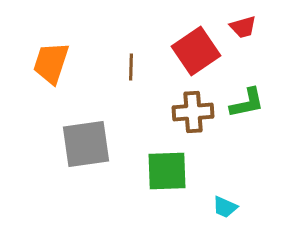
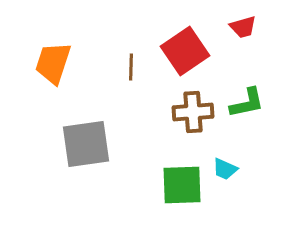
red square: moved 11 px left
orange trapezoid: moved 2 px right
green square: moved 15 px right, 14 px down
cyan trapezoid: moved 38 px up
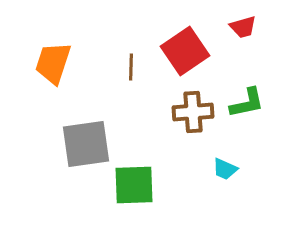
green square: moved 48 px left
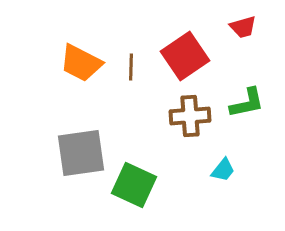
red square: moved 5 px down
orange trapezoid: moved 28 px right; rotated 81 degrees counterclockwise
brown cross: moved 3 px left, 4 px down
gray square: moved 5 px left, 9 px down
cyan trapezoid: moved 2 px left, 1 px down; rotated 76 degrees counterclockwise
green square: rotated 27 degrees clockwise
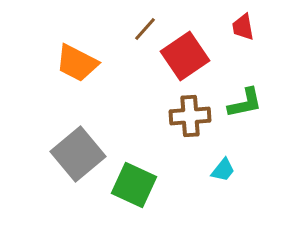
red trapezoid: rotated 96 degrees clockwise
orange trapezoid: moved 4 px left
brown line: moved 14 px right, 38 px up; rotated 40 degrees clockwise
green L-shape: moved 2 px left
gray square: moved 3 px left, 1 px down; rotated 32 degrees counterclockwise
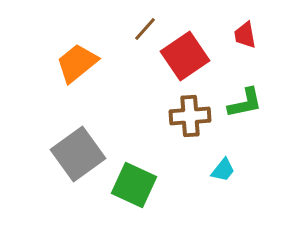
red trapezoid: moved 2 px right, 8 px down
orange trapezoid: rotated 114 degrees clockwise
gray square: rotated 4 degrees clockwise
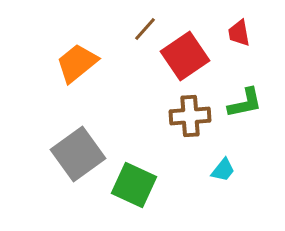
red trapezoid: moved 6 px left, 2 px up
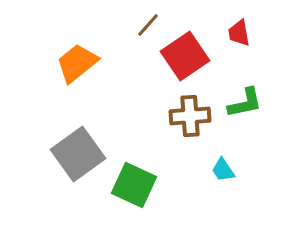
brown line: moved 3 px right, 4 px up
cyan trapezoid: rotated 108 degrees clockwise
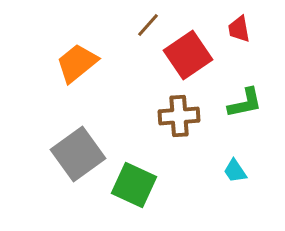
red trapezoid: moved 4 px up
red square: moved 3 px right, 1 px up
brown cross: moved 11 px left
cyan trapezoid: moved 12 px right, 1 px down
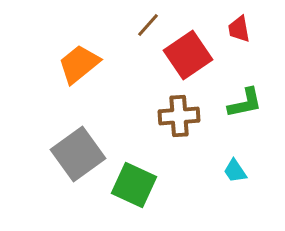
orange trapezoid: moved 2 px right, 1 px down
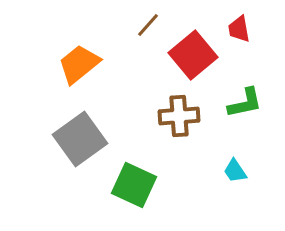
red square: moved 5 px right; rotated 6 degrees counterclockwise
gray square: moved 2 px right, 15 px up
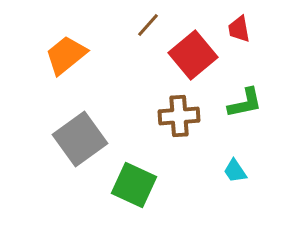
orange trapezoid: moved 13 px left, 9 px up
